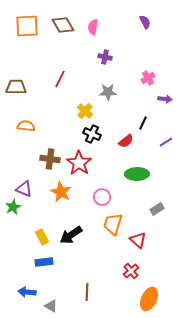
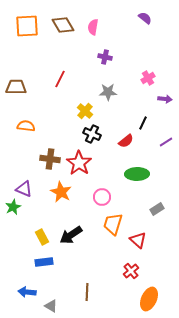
purple semicircle: moved 4 px up; rotated 24 degrees counterclockwise
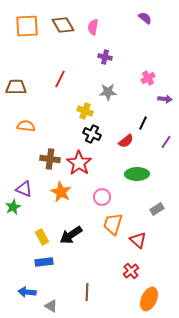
yellow cross: rotated 21 degrees counterclockwise
purple line: rotated 24 degrees counterclockwise
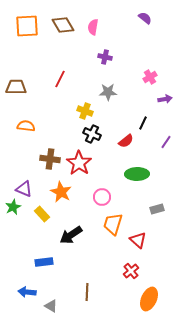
pink cross: moved 2 px right, 1 px up
purple arrow: rotated 16 degrees counterclockwise
gray rectangle: rotated 16 degrees clockwise
yellow rectangle: moved 23 px up; rotated 14 degrees counterclockwise
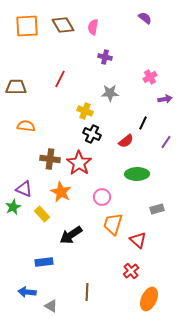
gray star: moved 2 px right, 1 px down
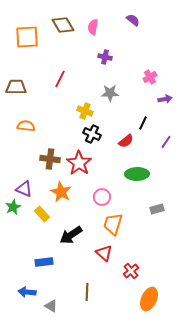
purple semicircle: moved 12 px left, 2 px down
orange square: moved 11 px down
red triangle: moved 34 px left, 13 px down
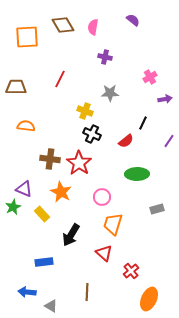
purple line: moved 3 px right, 1 px up
black arrow: rotated 25 degrees counterclockwise
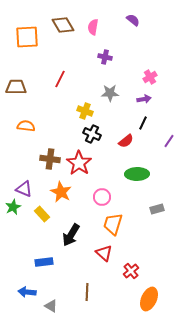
purple arrow: moved 21 px left
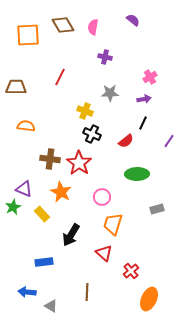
orange square: moved 1 px right, 2 px up
red line: moved 2 px up
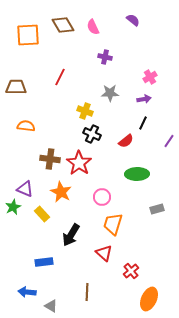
pink semicircle: rotated 35 degrees counterclockwise
purple triangle: moved 1 px right
